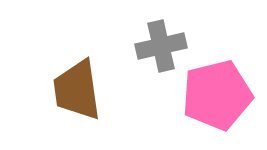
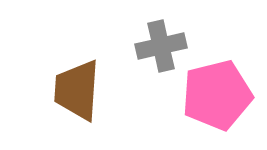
brown trapezoid: rotated 12 degrees clockwise
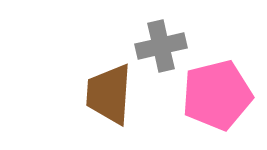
brown trapezoid: moved 32 px right, 4 px down
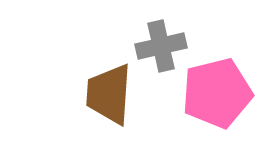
pink pentagon: moved 2 px up
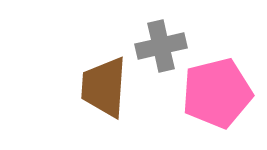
brown trapezoid: moved 5 px left, 7 px up
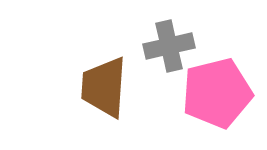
gray cross: moved 8 px right
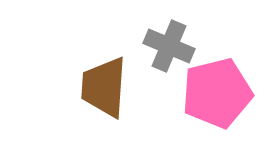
gray cross: rotated 36 degrees clockwise
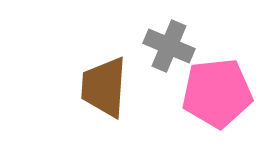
pink pentagon: rotated 8 degrees clockwise
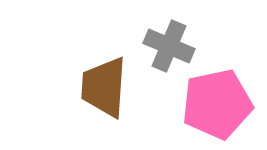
pink pentagon: moved 11 px down; rotated 6 degrees counterclockwise
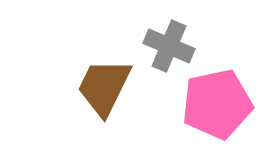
brown trapezoid: rotated 22 degrees clockwise
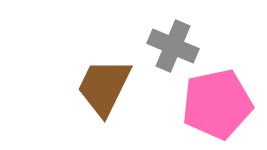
gray cross: moved 4 px right
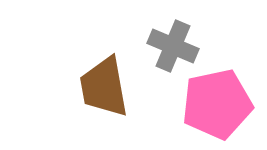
brown trapezoid: rotated 36 degrees counterclockwise
